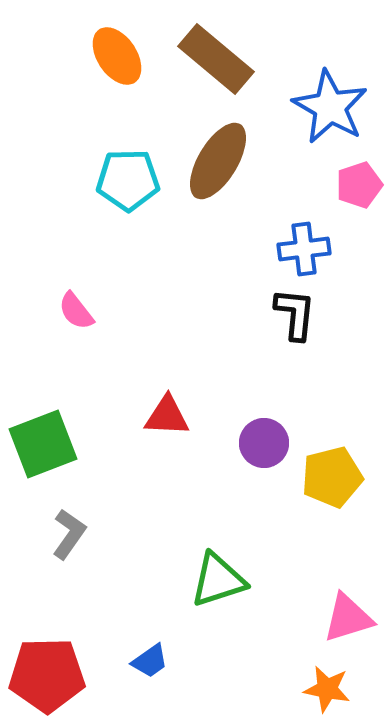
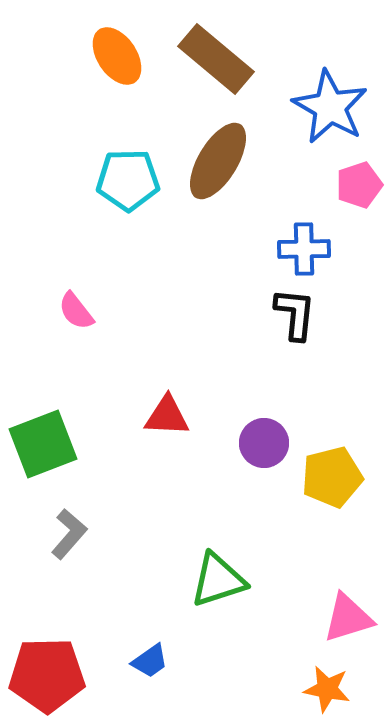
blue cross: rotated 6 degrees clockwise
gray L-shape: rotated 6 degrees clockwise
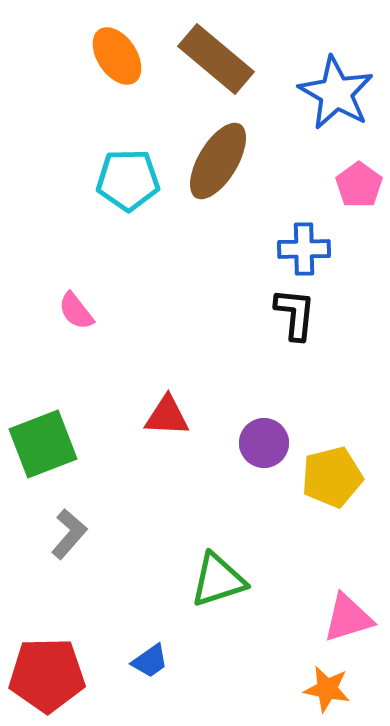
blue star: moved 6 px right, 14 px up
pink pentagon: rotated 18 degrees counterclockwise
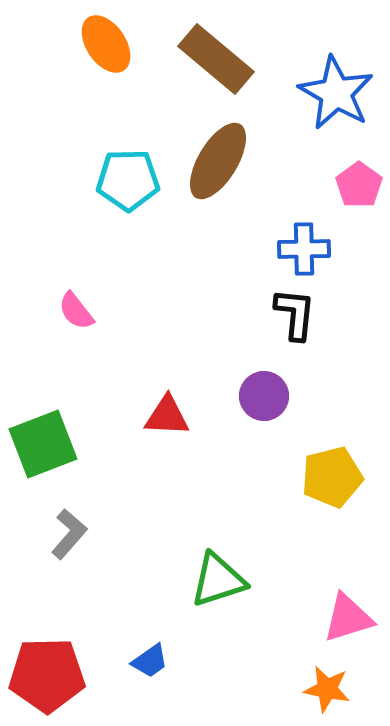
orange ellipse: moved 11 px left, 12 px up
purple circle: moved 47 px up
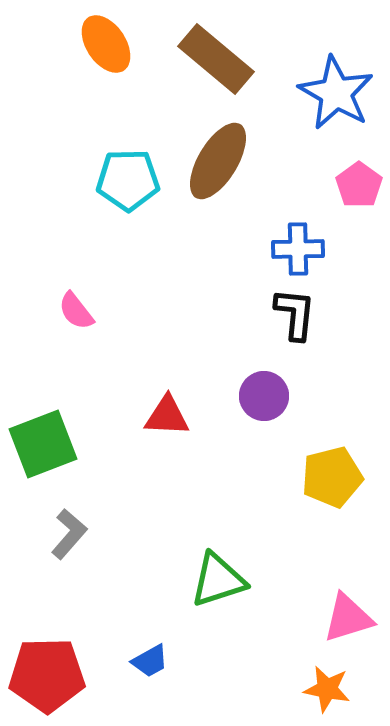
blue cross: moved 6 px left
blue trapezoid: rotated 6 degrees clockwise
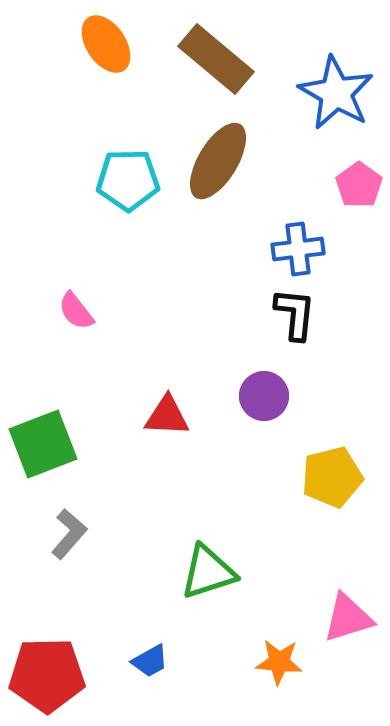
blue cross: rotated 6 degrees counterclockwise
green triangle: moved 10 px left, 8 px up
orange star: moved 48 px left, 27 px up; rotated 6 degrees counterclockwise
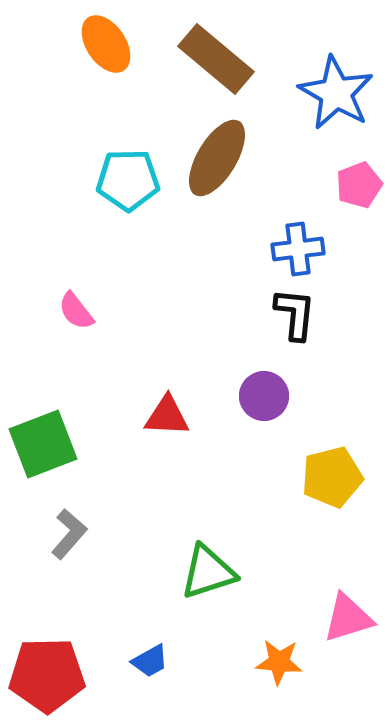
brown ellipse: moved 1 px left, 3 px up
pink pentagon: rotated 15 degrees clockwise
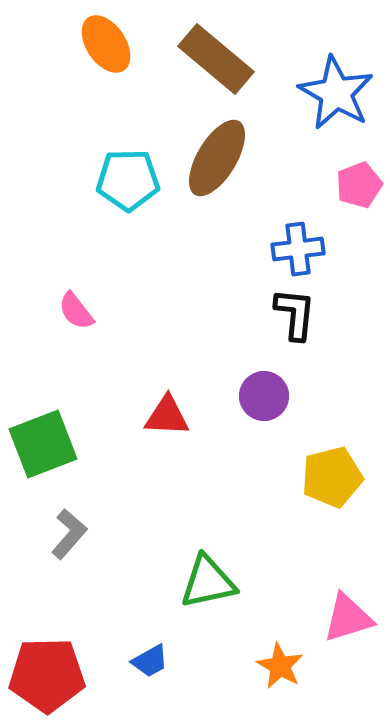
green triangle: moved 10 px down; rotated 6 degrees clockwise
orange star: moved 1 px right, 4 px down; rotated 24 degrees clockwise
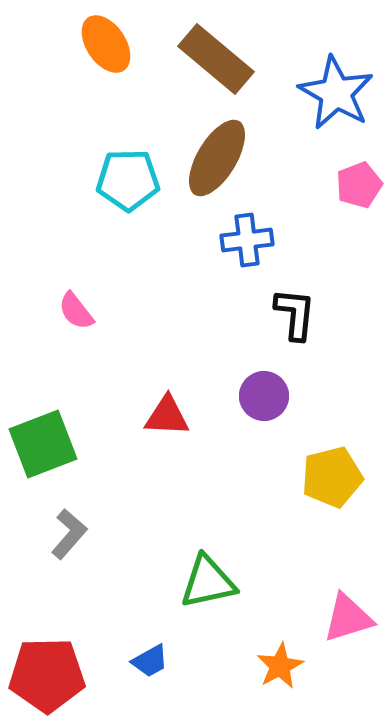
blue cross: moved 51 px left, 9 px up
orange star: rotated 15 degrees clockwise
